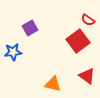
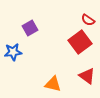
red square: moved 2 px right, 1 px down
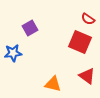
red semicircle: moved 1 px up
red square: rotated 30 degrees counterclockwise
blue star: moved 1 px down
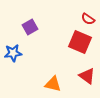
purple square: moved 1 px up
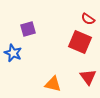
purple square: moved 2 px left, 2 px down; rotated 14 degrees clockwise
blue star: rotated 30 degrees clockwise
red triangle: moved 1 px right, 1 px down; rotated 18 degrees clockwise
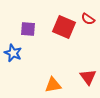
purple square: rotated 21 degrees clockwise
red square: moved 16 px left, 15 px up
orange triangle: moved 1 px down; rotated 24 degrees counterclockwise
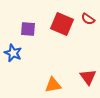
red square: moved 2 px left, 3 px up
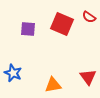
red semicircle: moved 1 px right, 2 px up
blue star: moved 20 px down
